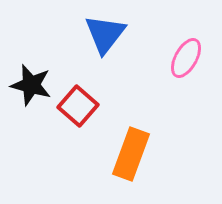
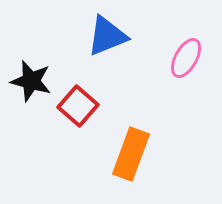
blue triangle: moved 2 px right, 2 px down; rotated 30 degrees clockwise
black star: moved 4 px up
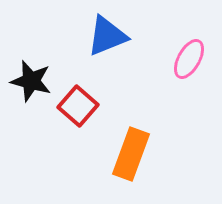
pink ellipse: moved 3 px right, 1 px down
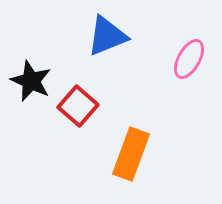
black star: rotated 9 degrees clockwise
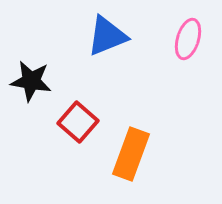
pink ellipse: moved 1 px left, 20 px up; rotated 12 degrees counterclockwise
black star: rotated 15 degrees counterclockwise
red square: moved 16 px down
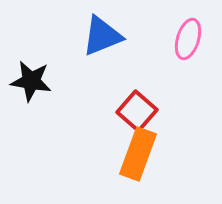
blue triangle: moved 5 px left
red square: moved 59 px right, 11 px up
orange rectangle: moved 7 px right
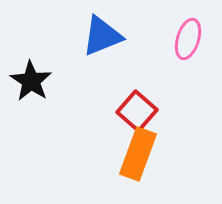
black star: rotated 24 degrees clockwise
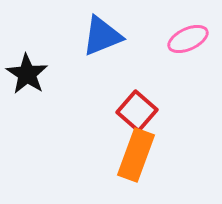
pink ellipse: rotated 48 degrees clockwise
black star: moved 4 px left, 7 px up
orange rectangle: moved 2 px left, 1 px down
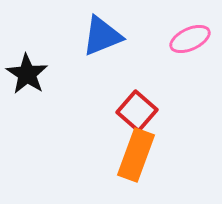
pink ellipse: moved 2 px right
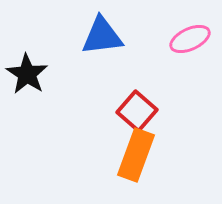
blue triangle: rotated 15 degrees clockwise
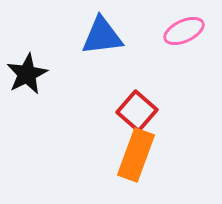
pink ellipse: moved 6 px left, 8 px up
black star: rotated 12 degrees clockwise
